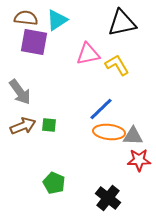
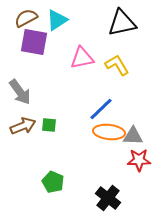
brown semicircle: rotated 35 degrees counterclockwise
pink triangle: moved 6 px left, 4 px down
green pentagon: moved 1 px left, 1 px up
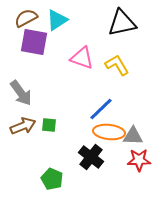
pink triangle: rotated 30 degrees clockwise
gray arrow: moved 1 px right, 1 px down
green pentagon: moved 1 px left, 3 px up
black cross: moved 17 px left, 41 px up
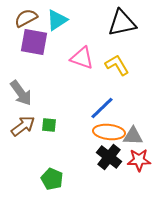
blue line: moved 1 px right, 1 px up
brown arrow: rotated 15 degrees counterclockwise
black cross: moved 18 px right
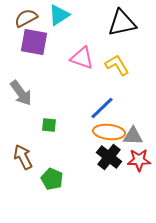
cyan triangle: moved 2 px right, 5 px up
brown arrow: moved 31 px down; rotated 80 degrees counterclockwise
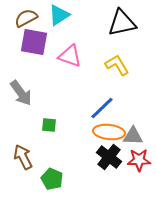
pink triangle: moved 12 px left, 2 px up
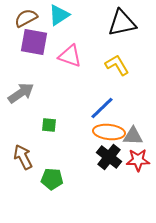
gray arrow: rotated 88 degrees counterclockwise
red star: moved 1 px left
green pentagon: rotated 20 degrees counterclockwise
